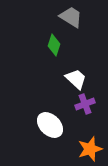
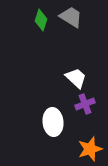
green diamond: moved 13 px left, 25 px up
white trapezoid: moved 1 px up
white ellipse: moved 3 px right, 3 px up; rotated 40 degrees clockwise
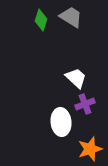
white ellipse: moved 8 px right
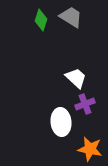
orange star: rotated 30 degrees clockwise
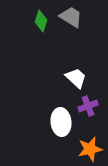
green diamond: moved 1 px down
purple cross: moved 3 px right, 2 px down
orange star: rotated 25 degrees counterclockwise
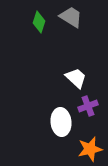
green diamond: moved 2 px left, 1 px down
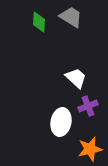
green diamond: rotated 15 degrees counterclockwise
white ellipse: rotated 16 degrees clockwise
